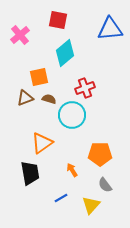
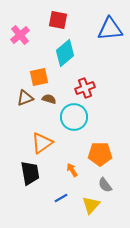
cyan circle: moved 2 px right, 2 px down
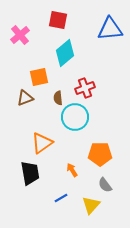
brown semicircle: moved 9 px right, 1 px up; rotated 112 degrees counterclockwise
cyan circle: moved 1 px right
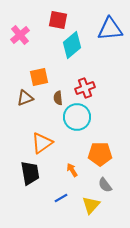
cyan diamond: moved 7 px right, 8 px up
cyan circle: moved 2 px right
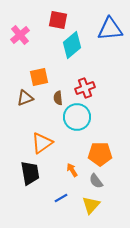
gray semicircle: moved 9 px left, 4 px up
